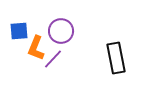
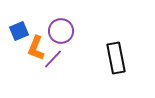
blue square: rotated 18 degrees counterclockwise
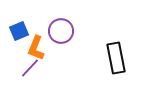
purple line: moved 23 px left, 9 px down
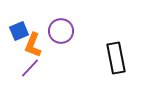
orange L-shape: moved 3 px left, 3 px up
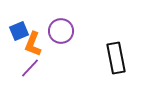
orange L-shape: moved 1 px up
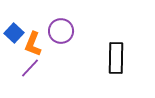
blue square: moved 5 px left, 2 px down; rotated 24 degrees counterclockwise
black rectangle: rotated 12 degrees clockwise
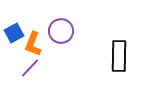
blue square: rotated 18 degrees clockwise
black rectangle: moved 3 px right, 2 px up
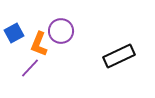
orange L-shape: moved 6 px right
black rectangle: rotated 64 degrees clockwise
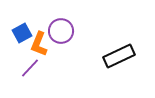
blue square: moved 8 px right
